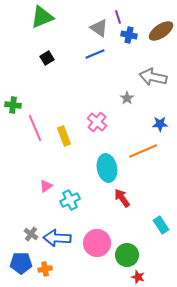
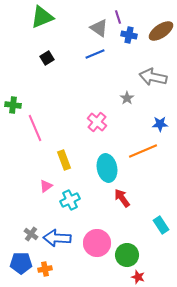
yellow rectangle: moved 24 px down
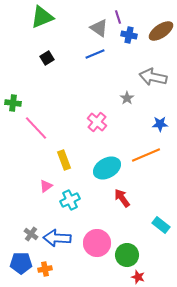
green cross: moved 2 px up
pink line: moved 1 px right; rotated 20 degrees counterclockwise
orange line: moved 3 px right, 4 px down
cyan ellipse: rotated 72 degrees clockwise
cyan rectangle: rotated 18 degrees counterclockwise
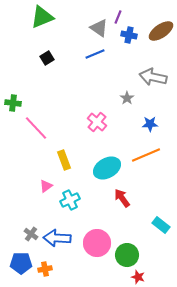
purple line: rotated 40 degrees clockwise
blue star: moved 10 px left
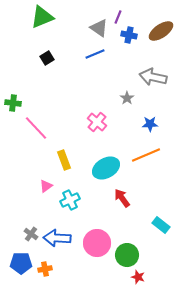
cyan ellipse: moved 1 px left
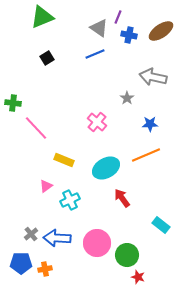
yellow rectangle: rotated 48 degrees counterclockwise
gray cross: rotated 16 degrees clockwise
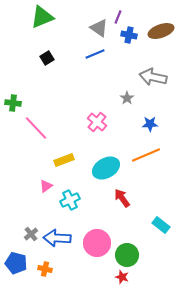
brown ellipse: rotated 15 degrees clockwise
yellow rectangle: rotated 42 degrees counterclockwise
blue pentagon: moved 5 px left; rotated 15 degrees clockwise
orange cross: rotated 24 degrees clockwise
red star: moved 16 px left
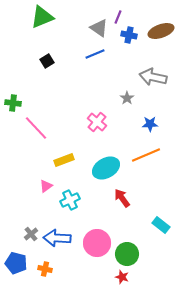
black square: moved 3 px down
green circle: moved 1 px up
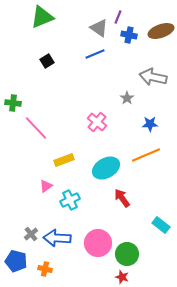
pink circle: moved 1 px right
blue pentagon: moved 2 px up
